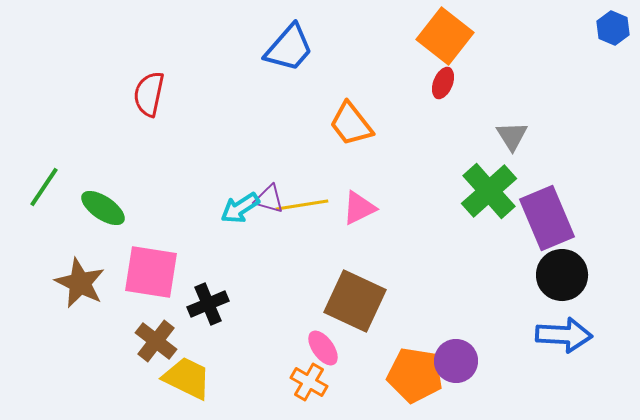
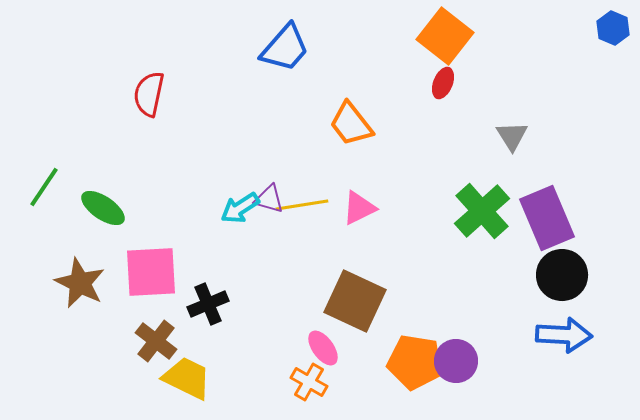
blue trapezoid: moved 4 px left
green cross: moved 7 px left, 20 px down
pink square: rotated 12 degrees counterclockwise
orange pentagon: moved 13 px up
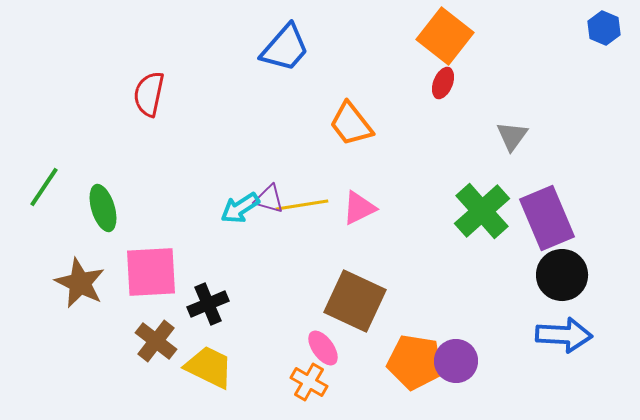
blue hexagon: moved 9 px left
gray triangle: rotated 8 degrees clockwise
green ellipse: rotated 39 degrees clockwise
yellow trapezoid: moved 22 px right, 11 px up
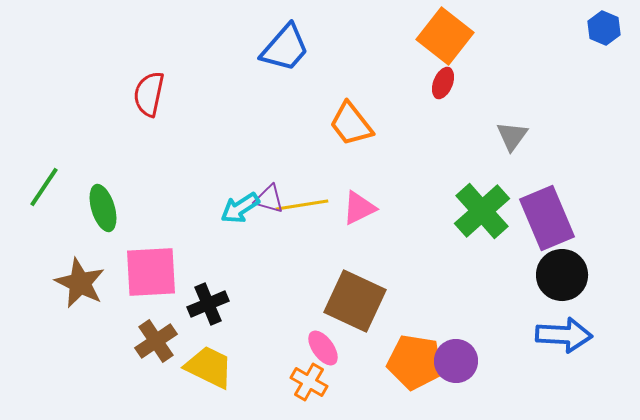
brown cross: rotated 18 degrees clockwise
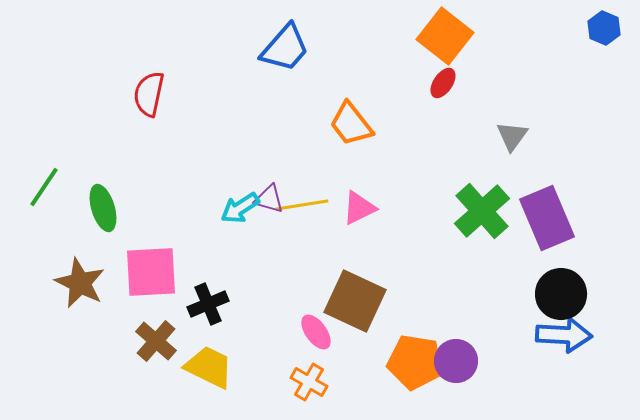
red ellipse: rotated 12 degrees clockwise
black circle: moved 1 px left, 19 px down
brown cross: rotated 15 degrees counterclockwise
pink ellipse: moved 7 px left, 16 px up
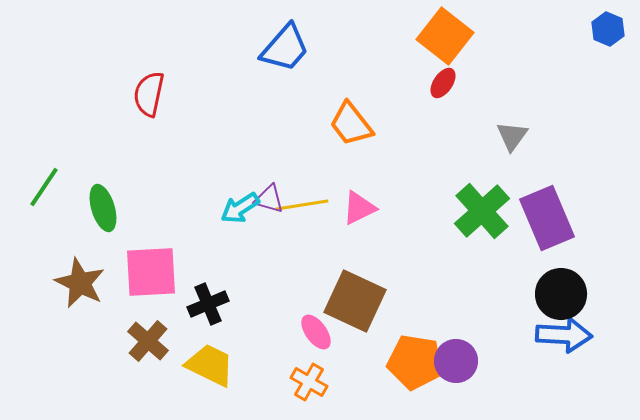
blue hexagon: moved 4 px right, 1 px down
brown cross: moved 8 px left
yellow trapezoid: moved 1 px right, 2 px up
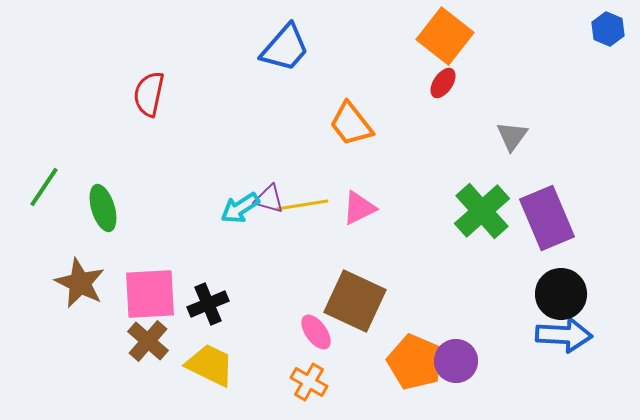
pink square: moved 1 px left, 22 px down
orange pentagon: rotated 14 degrees clockwise
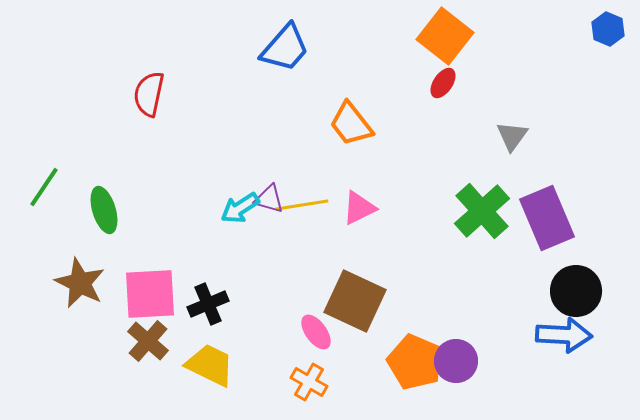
green ellipse: moved 1 px right, 2 px down
black circle: moved 15 px right, 3 px up
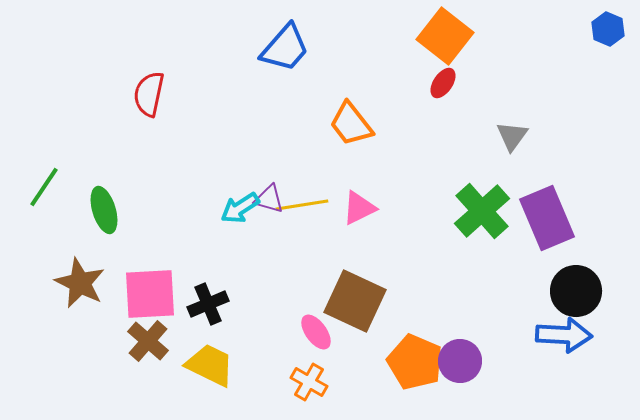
purple circle: moved 4 px right
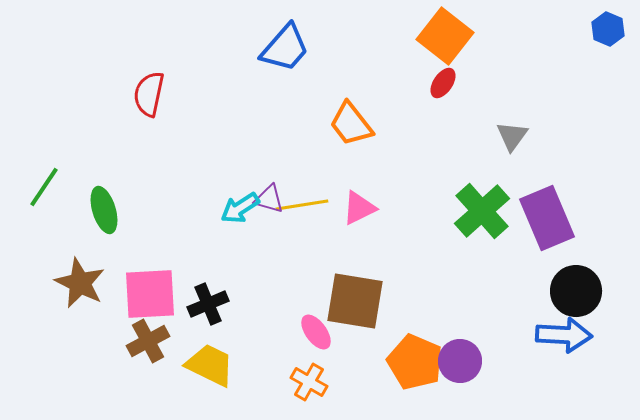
brown square: rotated 16 degrees counterclockwise
brown cross: rotated 21 degrees clockwise
